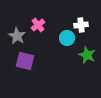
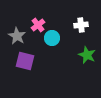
cyan circle: moved 15 px left
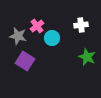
pink cross: moved 1 px left, 1 px down
gray star: moved 1 px right; rotated 18 degrees counterclockwise
green star: moved 2 px down
purple square: rotated 18 degrees clockwise
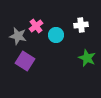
pink cross: moved 1 px left
cyan circle: moved 4 px right, 3 px up
green star: moved 1 px down
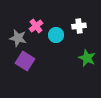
white cross: moved 2 px left, 1 px down
gray star: moved 2 px down
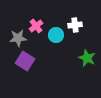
white cross: moved 4 px left, 1 px up
gray star: rotated 18 degrees counterclockwise
